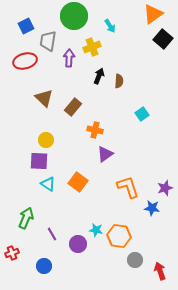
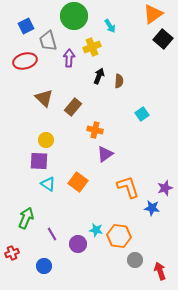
gray trapezoid: rotated 25 degrees counterclockwise
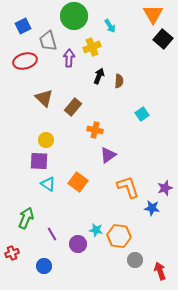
orange triangle: rotated 25 degrees counterclockwise
blue square: moved 3 px left
purple triangle: moved 3 px right, 1 px down
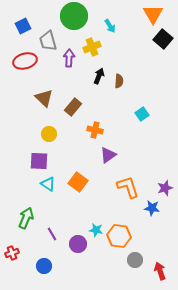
yellow circle: moved 3 px right, 6 px up
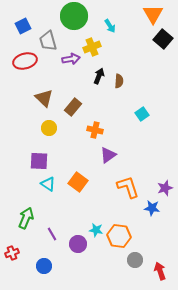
purple arrow: moved 2 px right, 1 px down; rotated 78 degrees clockwise
yellow circle: moved 6 px up
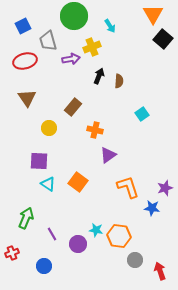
brown triangle: moved 17 px left; rotated 12 degrees clockwise
